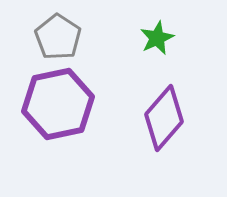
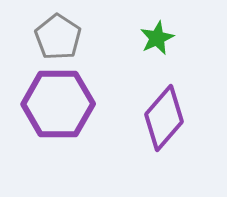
purple hexagon: rotated 12 degrees clockwise
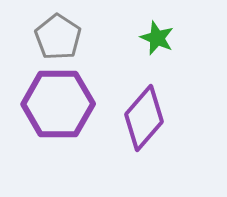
green star: rotated 24 degrees counterclockwise
purple diamond: moved 20 px left
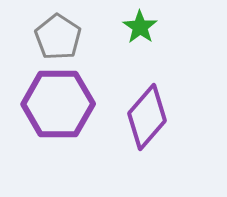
green star: moved 17 px left, 11 px up; rotated 12 degrees clockwise
purple diamond: moved 3 px right, 1 px up
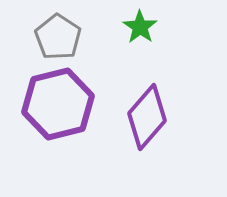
purple hexagon: rotated 14 degrees counterclockwise
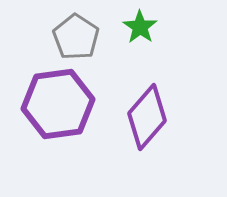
gray pentagon: moved 18 px right
purple hexagon: rotated 6 degrees clockwise
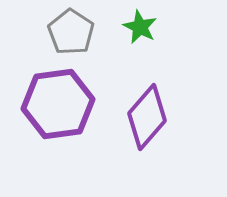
green star: rotated 8 degrees counterclockwise
gray pentagon: moved 5 px left, 5 px up
